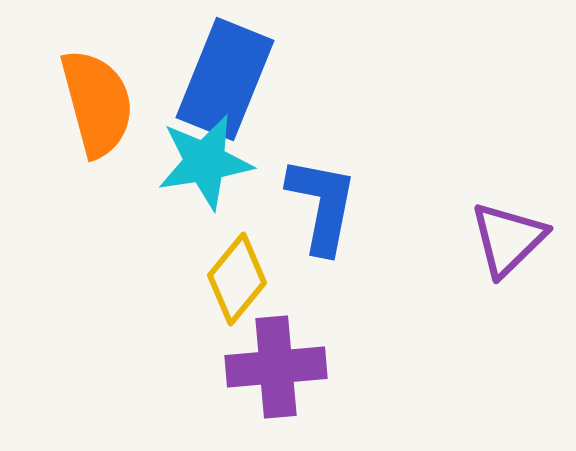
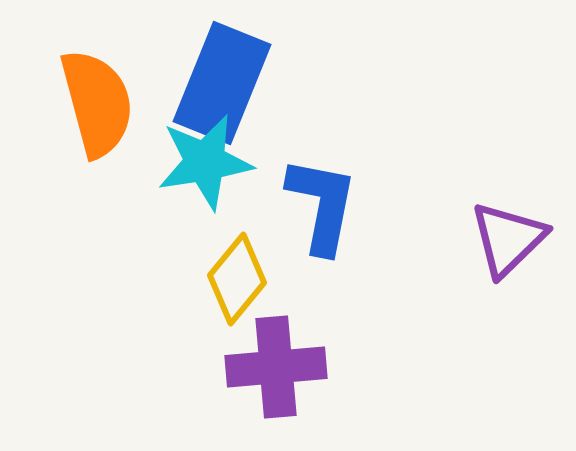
blue rectangle: moved 3 px left, 4 px down
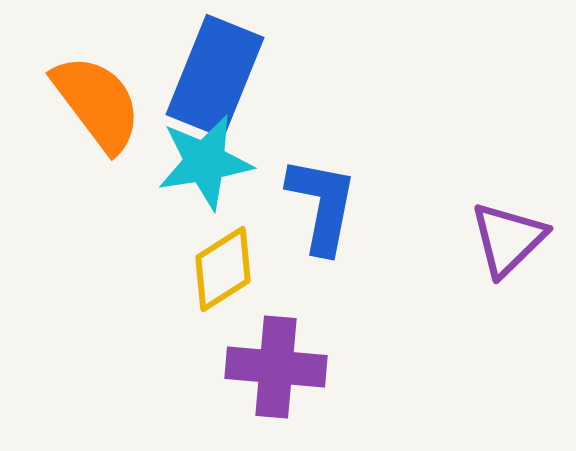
blue rectangle: moved 7 px left, 7 px up
orange semicircle: rotated 22 degrees counterclockwise
yellow diamond: moved 14 px left, 10 px up; rotated 18 degrees clockwise
purple cross: rotated 10 degrees clockwise
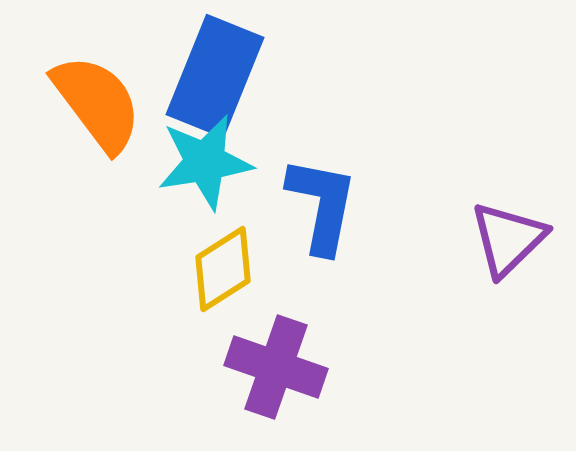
purple cross: rotated 14 degrees clockwise
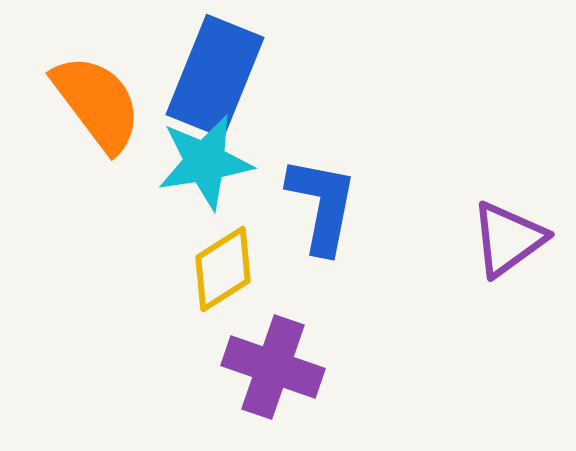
purple triangle: rotated 8 degrees clockwise
purple cross: moved 3 px left
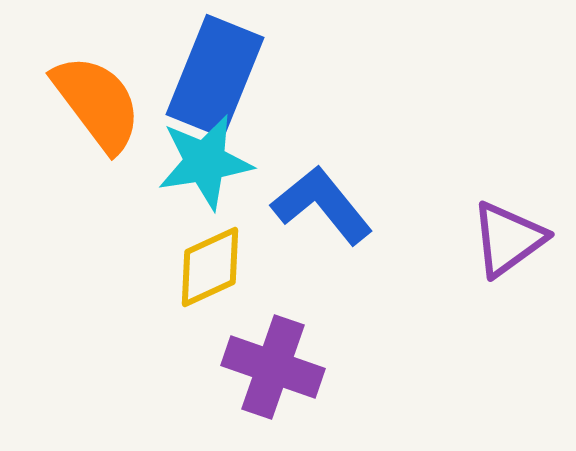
blue L-shape: rotated 50 degrees counterclockwise
yellow diamond: moved 13 px left, 2 px up; rotated 8 degrees clockwise
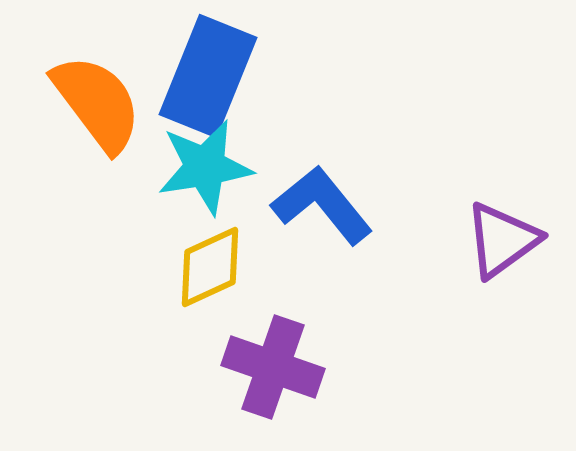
blue rectangle: moved 7 px left
cyan star: moved 5 px down
purple triangle: moved 6 px left, 1 px down
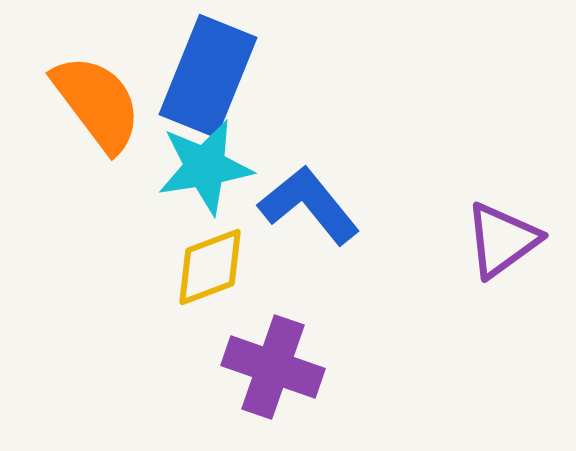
blue L-shape: moved 13 px left
yellow diamond: rotated 4 degrees clockwise
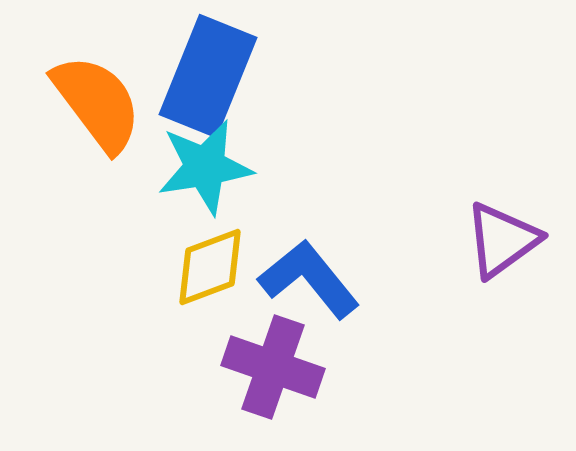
blue L-shape: moved 74 px down
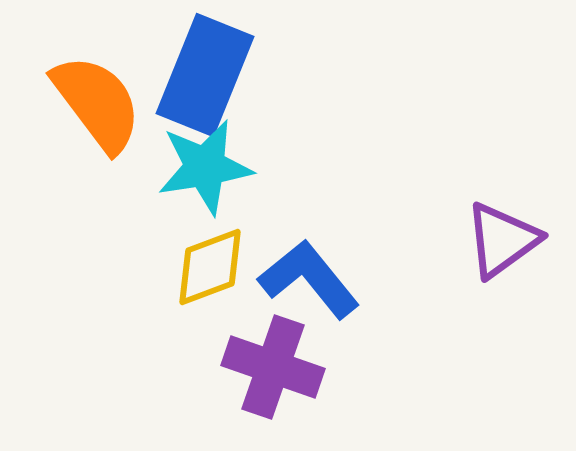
blue rectangle: moved 3 px left, 1 px up
